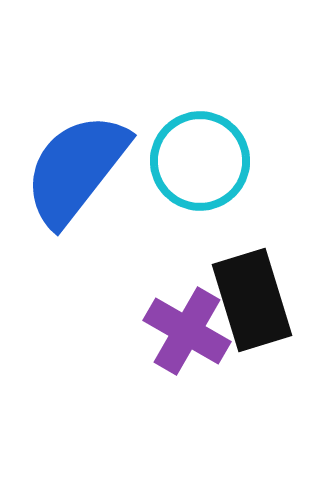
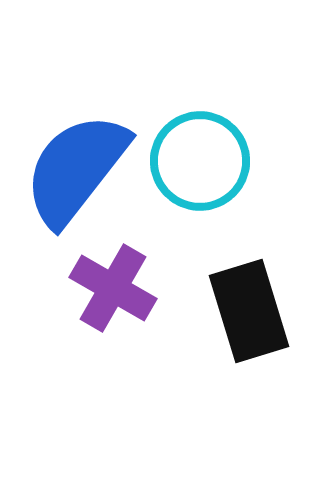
black rectangle: moved 3 px left, 11 px down
purple cross: moved 74 px left, 43 px up
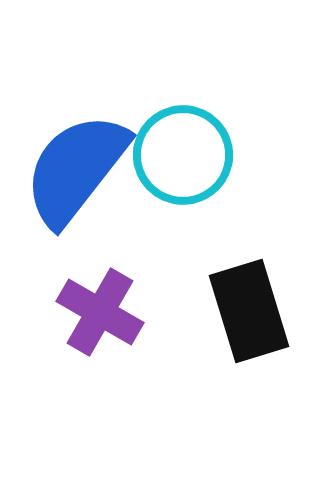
cyan circle: moved 17 px left, 6 px up
purple cross: moved 13 px left, 24 px down
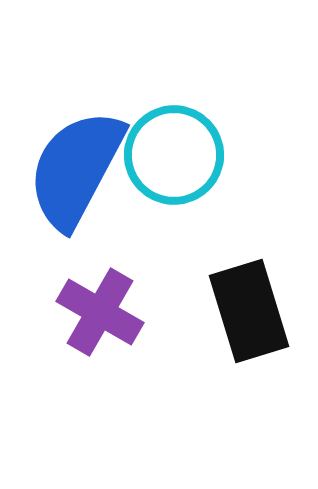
cyan circle: moved 9 px left
blue semicircle: rotated 10 degrees counterclockwise
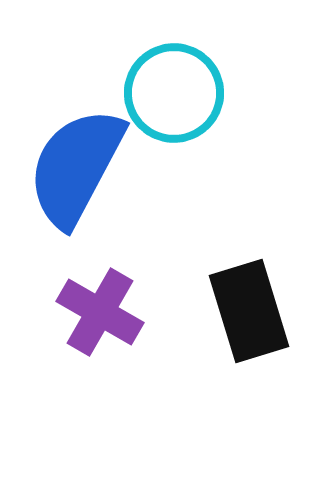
cyan circle: moved 62 px up
blue semicircle: moved 2 px up
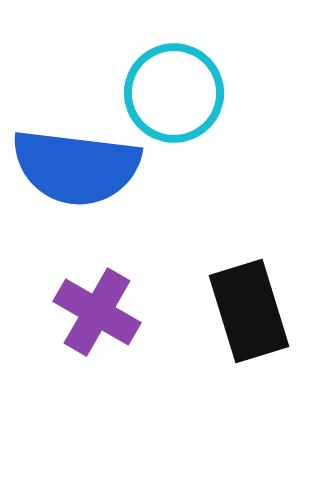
blue semicircle: rotated 111 degrees counterclockwise
purple cross: moved 3 px left
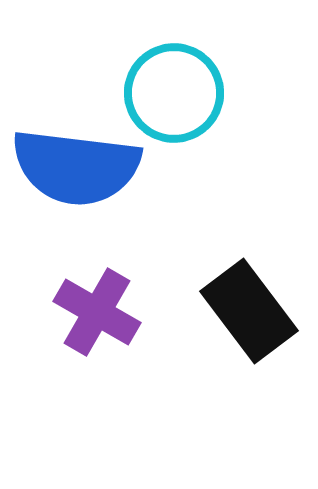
black rectangle: rotated 20 degrees counterclockwise
